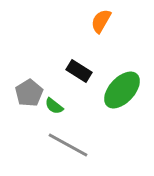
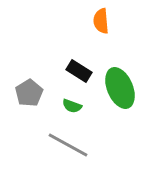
orange semicircle: rotated 35 degrees counterclockwise
green ellipse: moved 2 px left, 2 px up; rotated 66 degrees counterclockwise
green semicircle: moved 18 px right; rotated 18 degrees counterclockwise
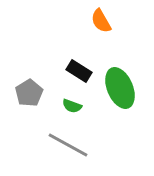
orange semicircle: rotated 25 degrees counterclockwise
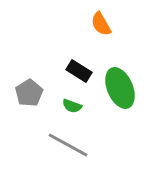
orange semicircle: moved 3 px down
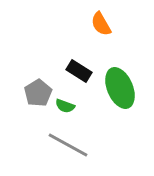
gray pentagon: moved 9 px right
green semicircle: moved 7 px left
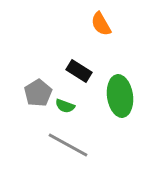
green ellipse: moved 8 px down; rotated 15 degrees clockwise
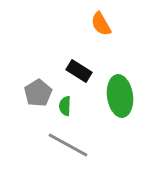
green semicircle: rotated 72 degrees clockwise
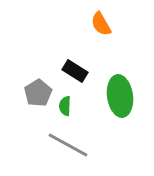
black rectangle: moved 4 px left
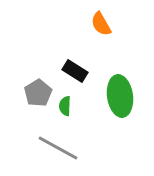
gray line: moved 10 px left, 3 px down
